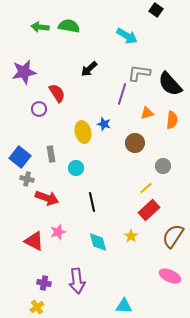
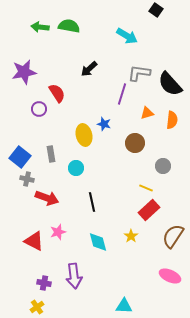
yellow ellipse: moved 1 px right, 3 px down
yellow line: rotated 64 degrees clockwise
purple arrow: moved 3 px left, 5 px up
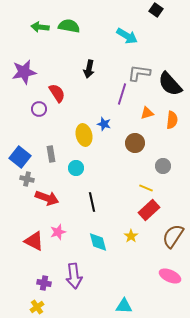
black arrow: rotated 36 degrees counterclockwise
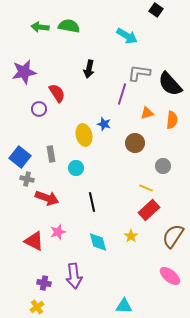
pink ellipse: rotated 15 degrees clockwise
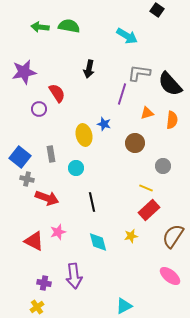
black square: moved 1 px right
yellow star: rotated 24 degrees clockwise
cyan triangle: rotated 30 degrees counterclockwise
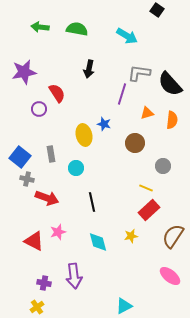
green semicircle: moved 8 px right, 3 px down
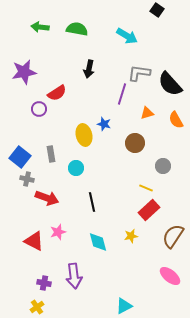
red semicircle: rotated 90 degrees clockwise
orange semicircle: moved 4 px right; rotated 144 degrees clockwise
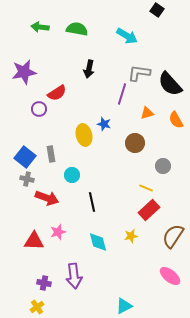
blue square: moved 5 px right
cyan circle: moved 4 px left, 7 px down
red triangle: rotated 25 degrees counterclockwise
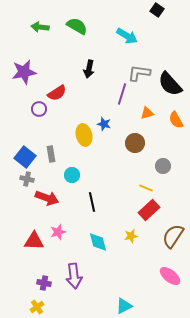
green semicircle: moved 3 px up; rotated 20 degrees clockwise
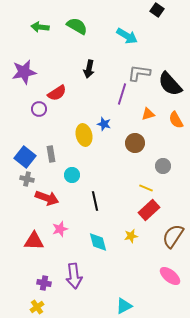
orange triangle: moved 1 px right, 1 px down
black line: moved 3 px right, 1 px up
pink star: moved 2 px right, 3 px up
